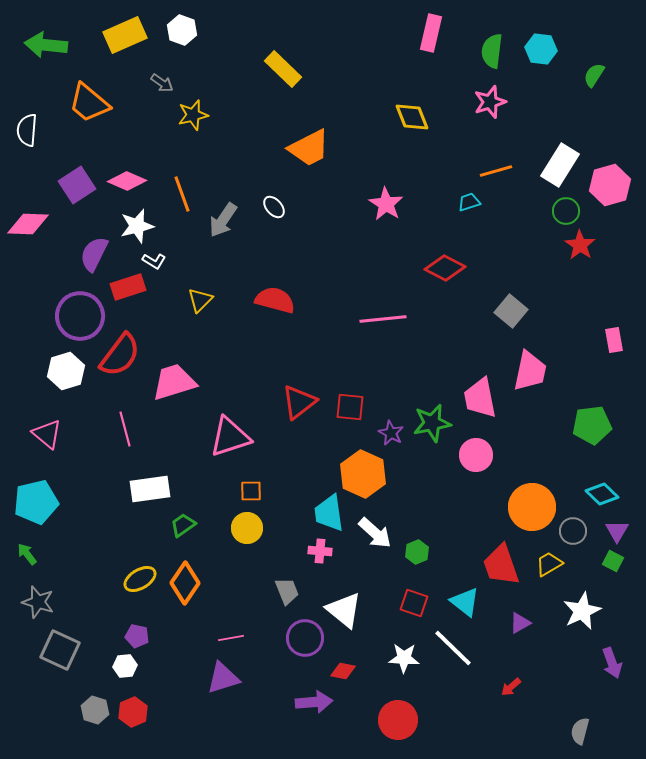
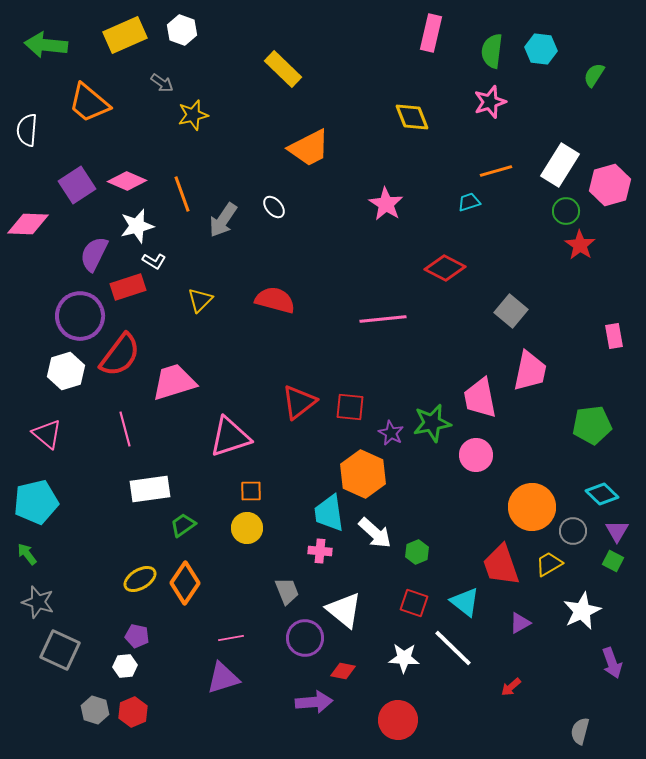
pink rectangle at (614, 340): moved 4 px up
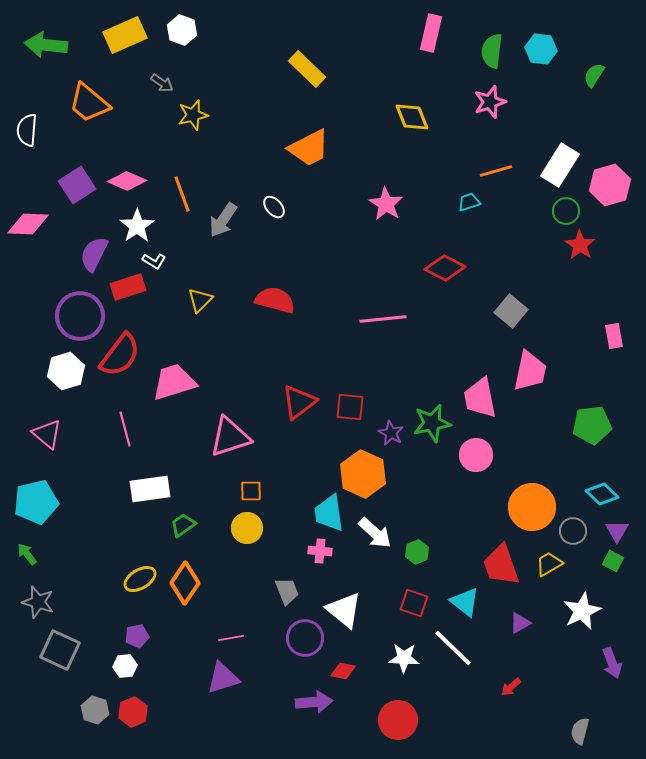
yellow rectangle at (283, 69): moved 24 px right
white star at (137, 226): rotated 20 degrees counterclockwise
purple pentagon at (137, 636): rotated 25 degrees counterclockwise
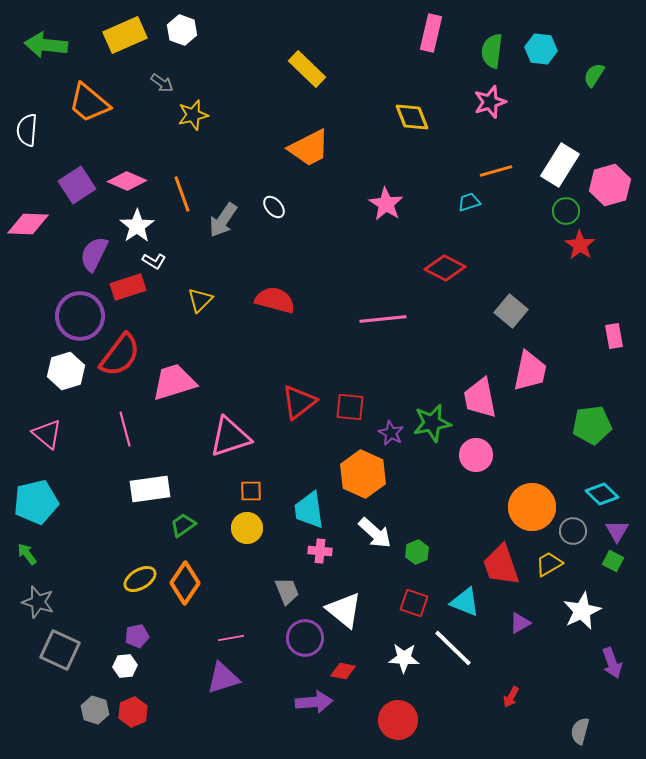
cyan trapezoid at (329, 513): moved 20 px left, 3 px up
cyan triangle at (465, 602): rotated 16 degrees counterclockwise
red arrow at (511, 687): moved 10 px down; rotated 20 degrees counterclockwise
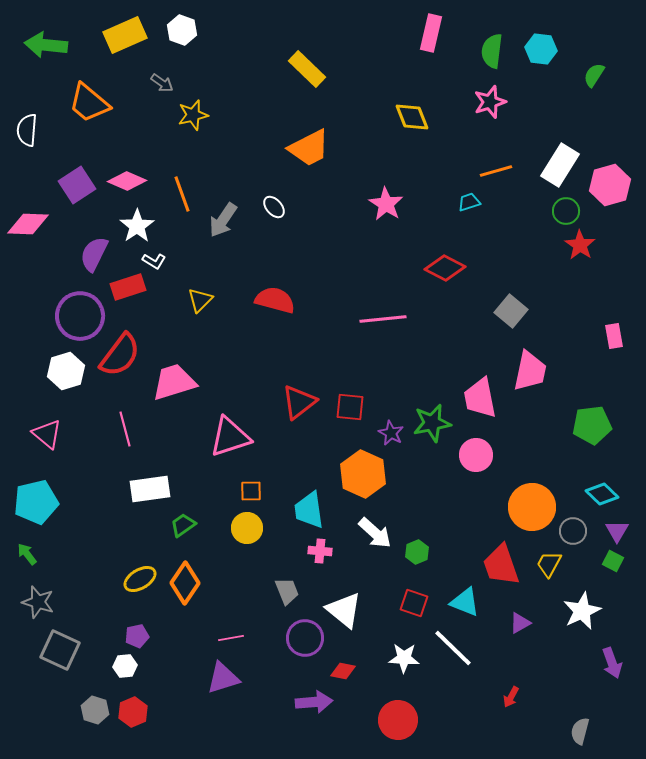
yellow trapezoid at (549, 564): rotated 32 degrees counterclockwise
